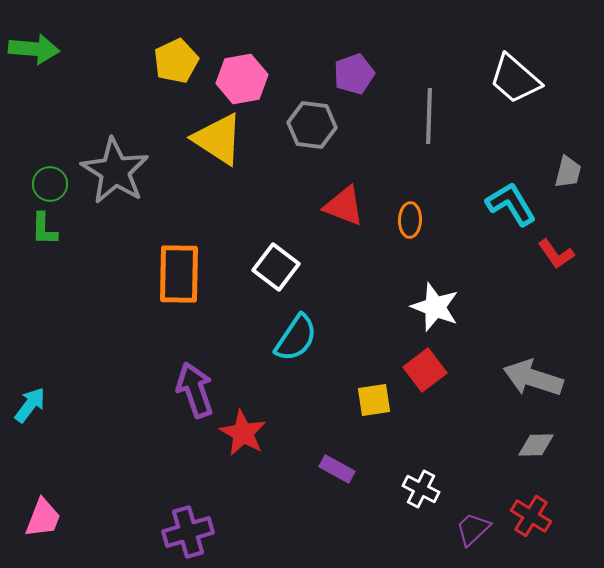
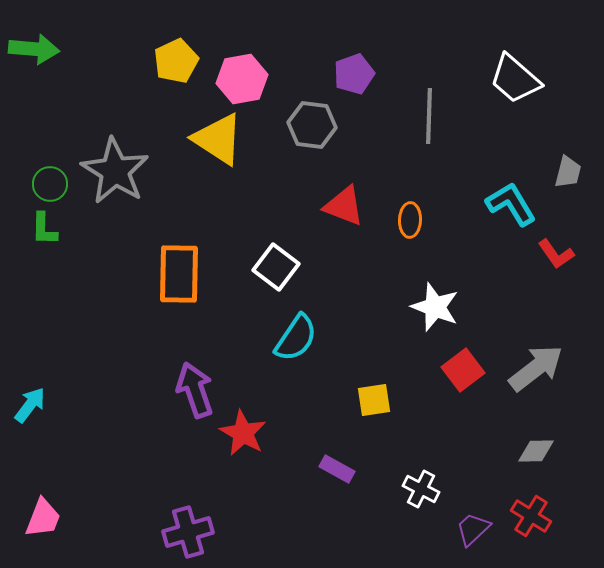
red square: moved 38 px right
gray arrow: moved 3 px right, 10 px up; rotated 124 degrees clockwise
gray diamond: moved 6 px down
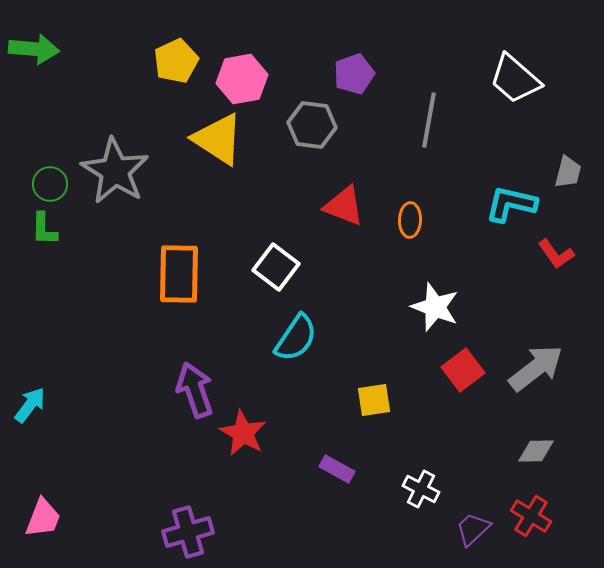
gray line: moved 4 px down; rotated 8 degrees clockwise
cyan L-shape: rotated 46 degrees counterclockwise
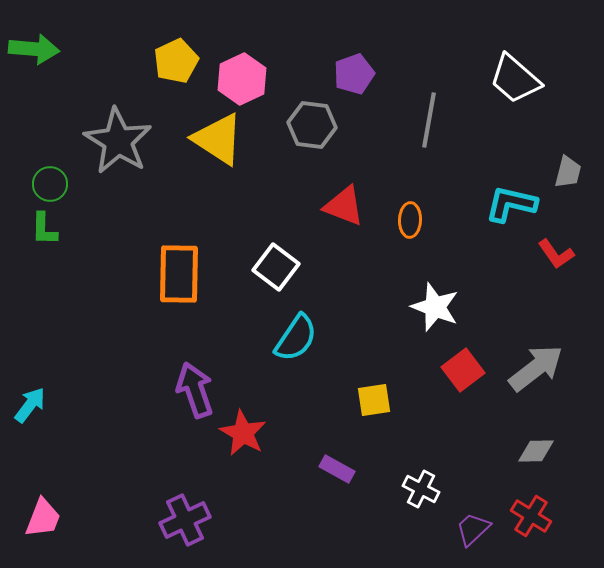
pink hexagon: rotated 15 degrees counterclockwise
gray star: moved 3 px right, 30 px up
purple cross: moved 3 px left, 12 px up; rotated 9 degrees counterclockwise
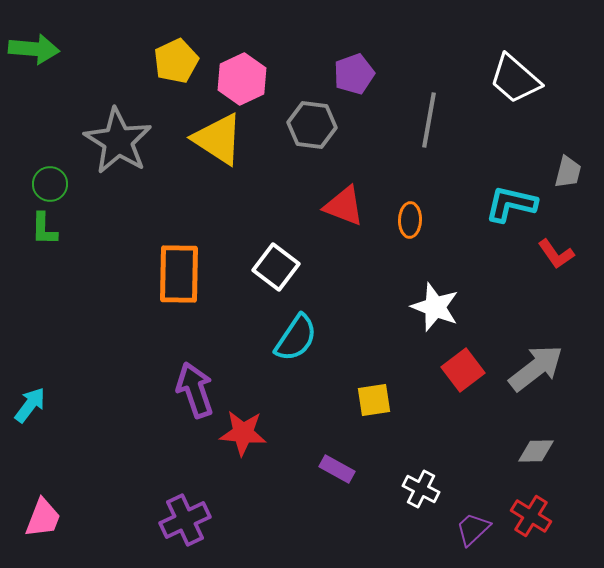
red star: rotated 24 degrees counterclockwise
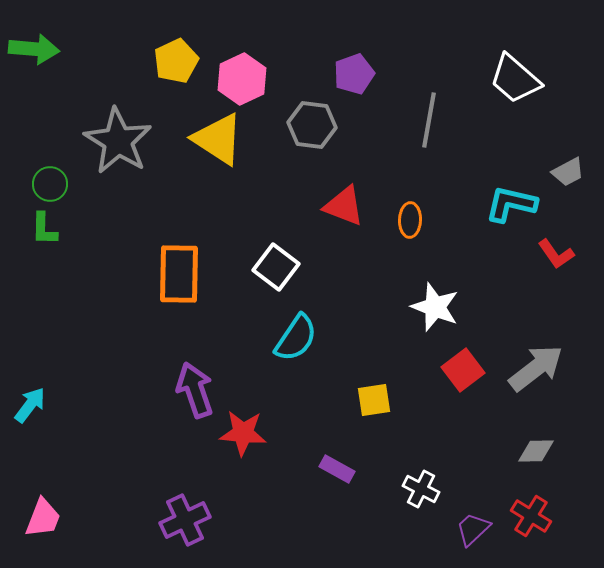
gray trapezoid: rotated 48 degrees clockwise
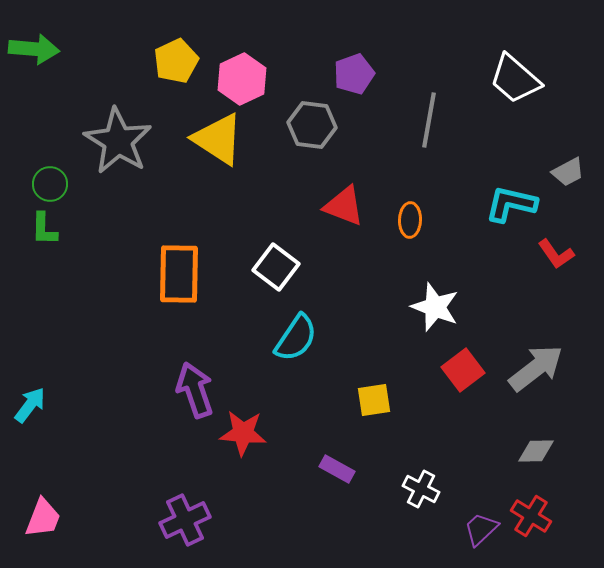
purple trapezoid: moved 8 px right
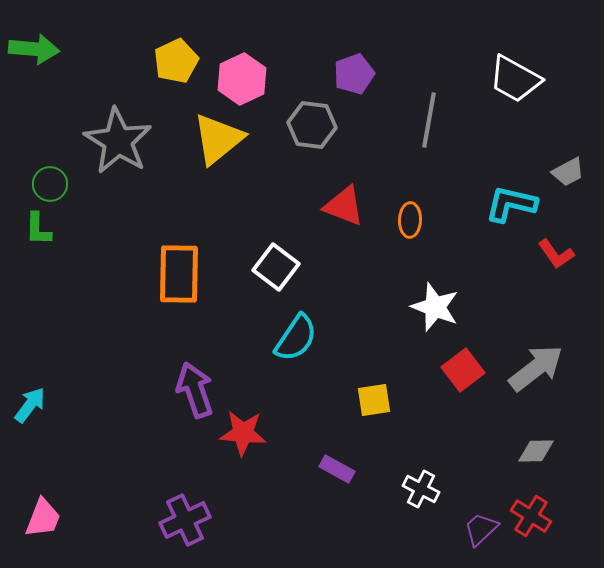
white trapezoid: rotated 12 degrees counterclockwise
yellow triangle: rotated 48 degrees clockwise
green L-shape: moved 6 px left
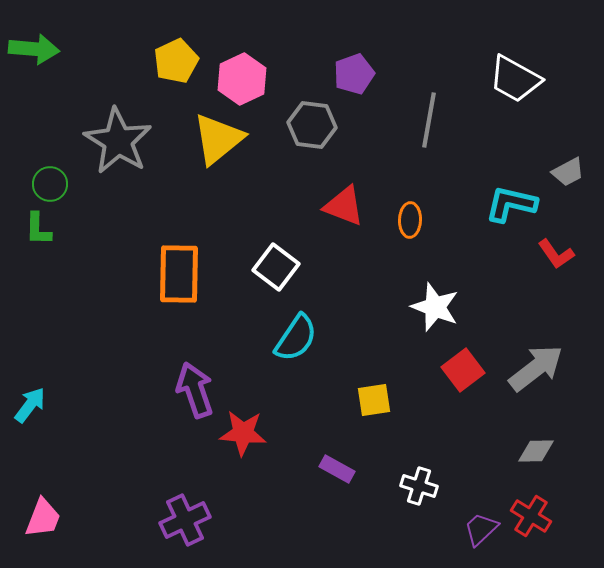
white cross: moved 2 px left, 3 px up; rotated 9 degrees counterclockwise
